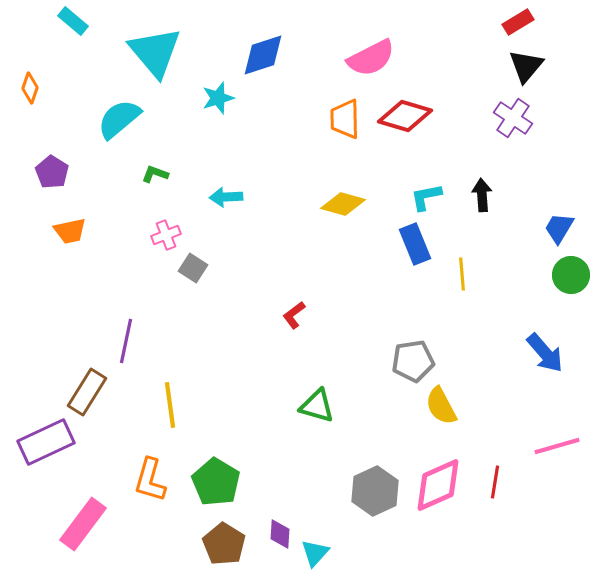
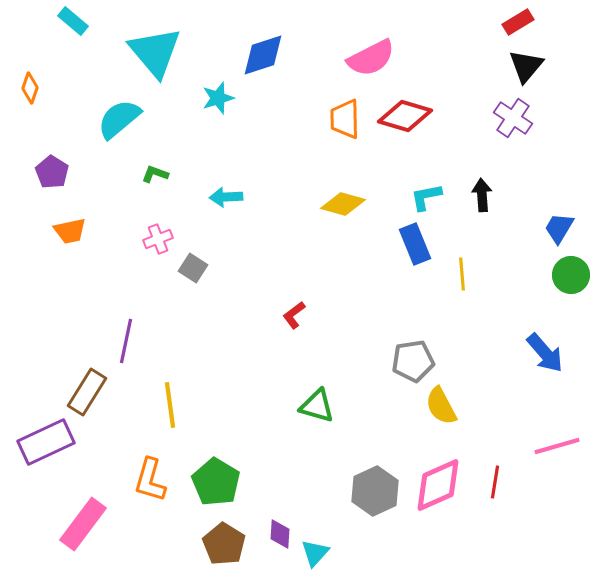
pink cross at (166, 235): moved 8 px left, 4 px down
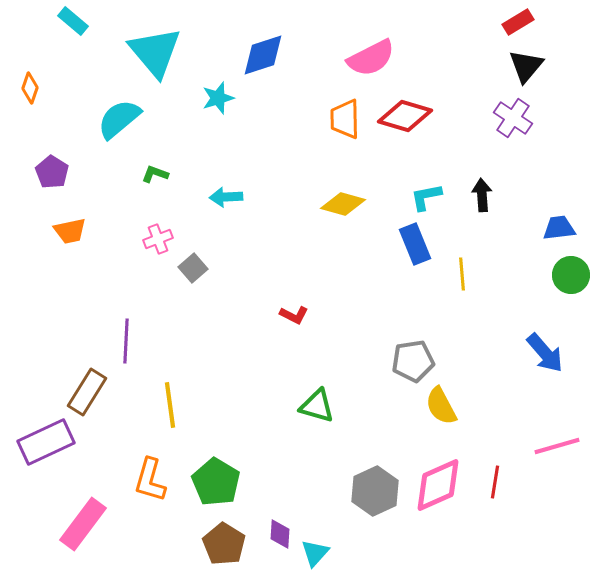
blue trapezoid at (559, 228): rotated 52 degrees clockwise
gray square at (193, 268): rotated 16 degrees clockwise
red L-shape at (294, 315): rotated 116 degrees counterclockwise
purple line at (126, 341): rotated 9 degrees counterclockwise
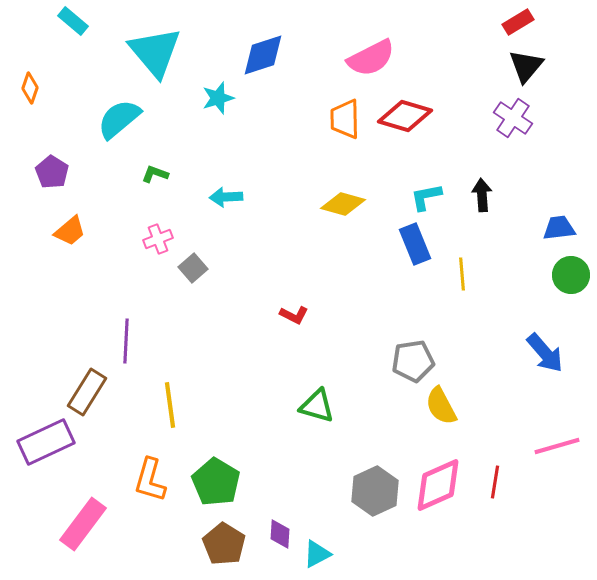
orange trapezoid at (70, 231): rotated 28 degrees counterclockwise
cyan triangle at (315, 553): moved 2 px right, 1 px down; rotated 20 degrees clockwise
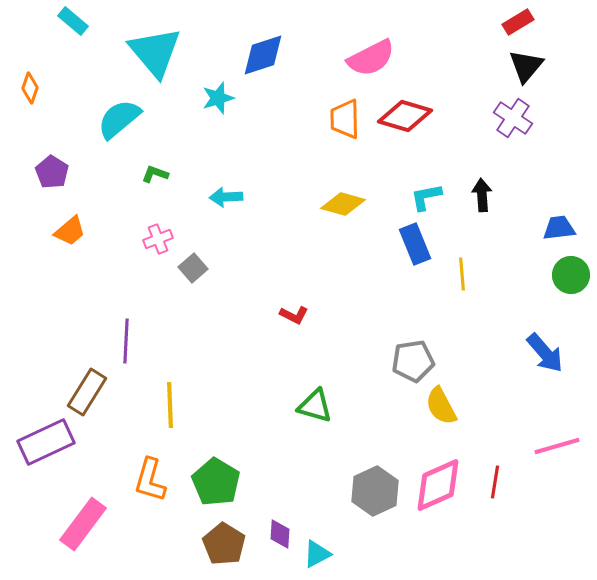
yellow line at (170, 405): rotated 6 degrees clockwise
green triangle at (317, 406): moved 2 px left
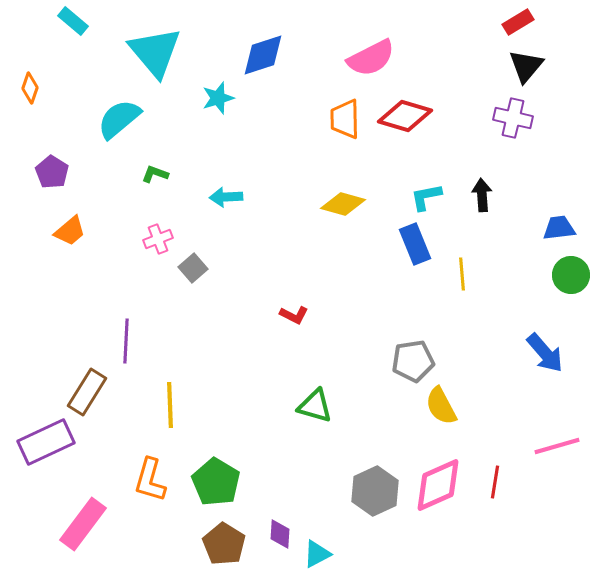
purple cross at (513, 118): rotated 21 degrees counterclockwise
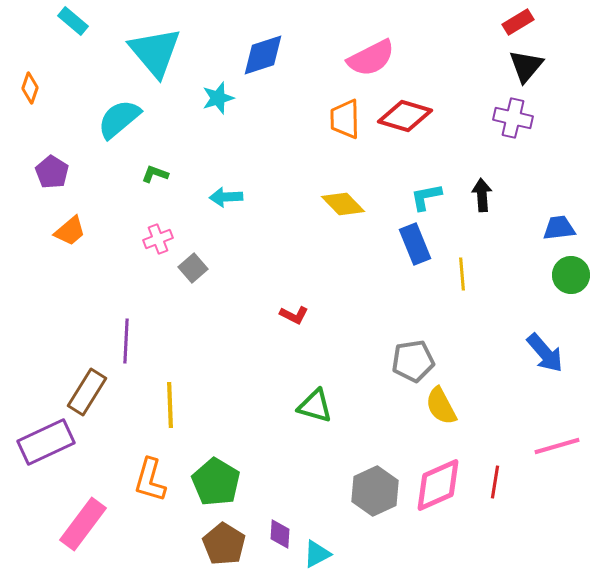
yellow diamond at (343, 204): rotated 30 degrees clockwise
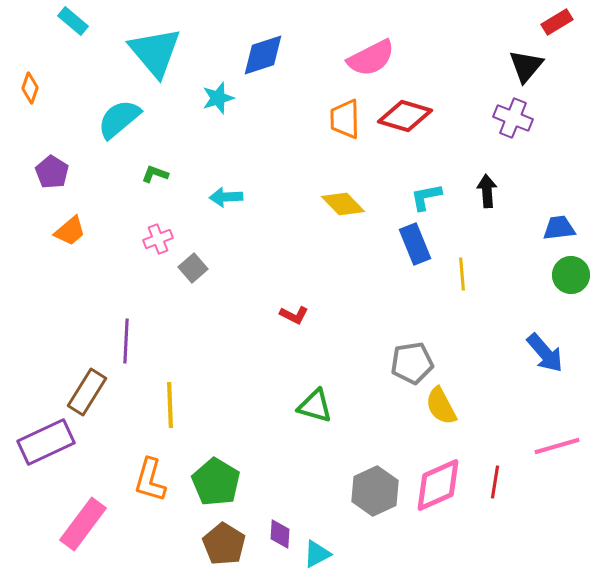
red rectangle at (518, 22): moved 39 px right
purple cross at (513, 118): rotated 9 degrees clockwise
black arrow at (482, 195): moved 5 px right, 4 px up
gray pentagon at (413, 361): moved 1 px left, 2 px down
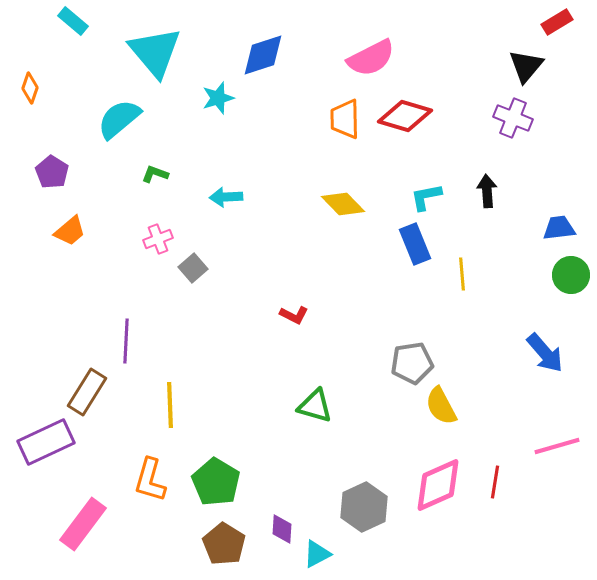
gray hexagon at (375, 491): moved 11 px left, 16 px down
purple diamond at (280, 534): moved 2 px right, 5 px up
